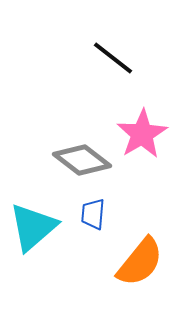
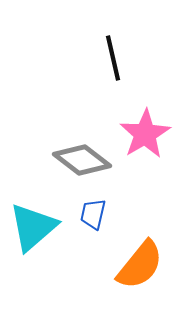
black line: rotated 39 degrees clockwise
pink star: moved 3 px right
blue trapezoid: rotated 8 degrees clockwise
orange semicircle: moved 3 px down
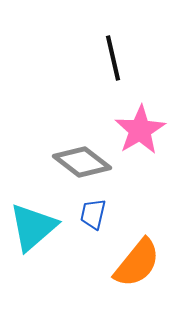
pink star: moved 5 px left, 4 px up
gray diamond: moved 2 px down
orange semicircle: moved 3 px left, 2 px up
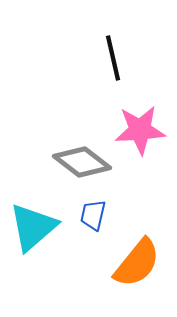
pink star: rotated 27 degrees clockwise
blue trapezoid: moved 1 px down
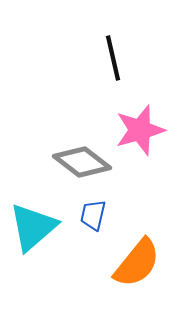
pink star: rotated 12 degrees counterclockwise
